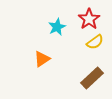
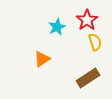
red star: moved 2 px left, 1 px down
yellow semicircle: rotated 72 degrees counterclockwise
brown rectangle: moved 4 px left; rotated 10 degrees clockwise
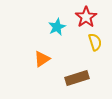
red star: moved 1 px left, 3 px up
brown rectangle: moved 11 px left; rotated 15 degrees clockwise
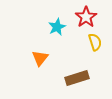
orange triangle: moved 2 px left, 1 px up; rotated 18 degrees counterclockwise
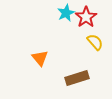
cyan star: moved 9 px right, 14 px up
yellow semicircle: rotated 24 degrees counterclockwise
orange triangle: rotated 18 degrees counterclockwise
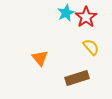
yellow semicircle: moved 4 px left, 5 px down
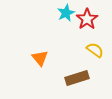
red star: moved 1 px right, 2 px down
yellow semicircle: moved 4 px right, 3 px down; rotated 12 degrees counterclockwise
